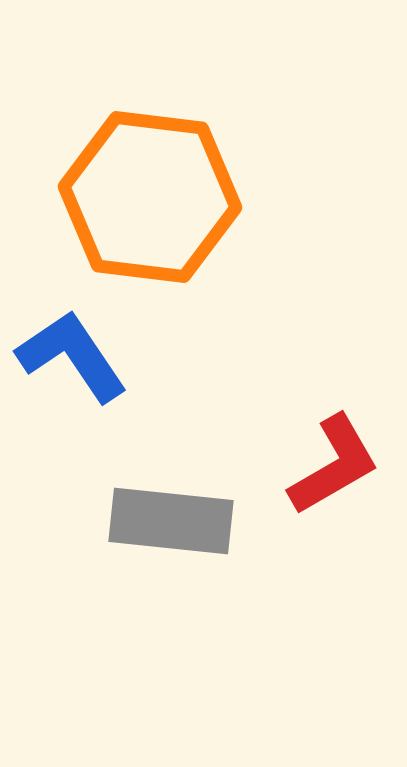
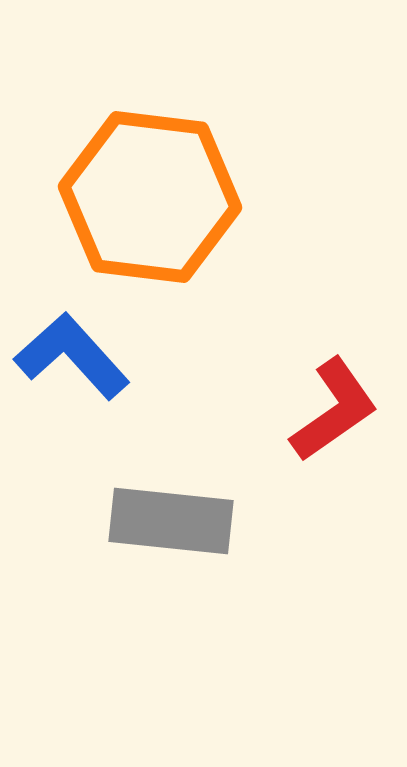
blue L-shape: rotated 8 degrees counterclockwise
red L-shape: moved 55 px up; rotated 5 degrees counterclockwise
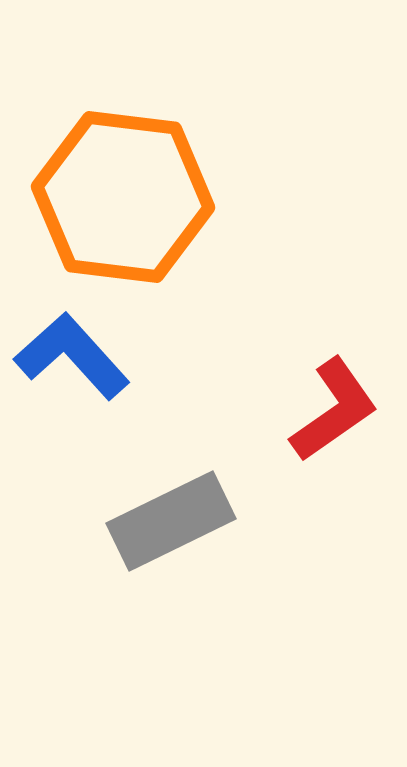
orange hexagon: moved 27 px left
gray rectangle: rotated 32 degrees counterclockwise
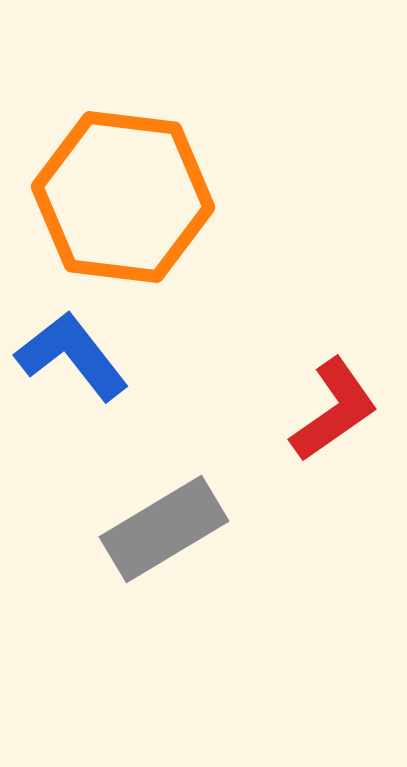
blue L-shape: rotated 4 degrees clockwise
gray rectangle: moved 7 px left, 8 px down; rotated 5 degrees counterclockwise
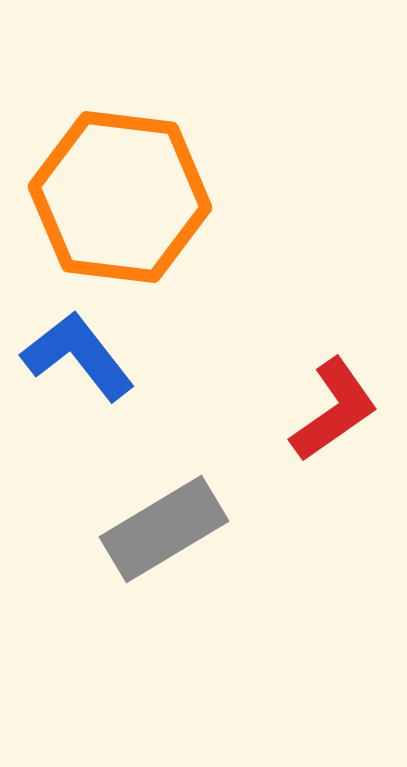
orange hexagon: moved 3 px left
blue L-shape: moved 6 px right
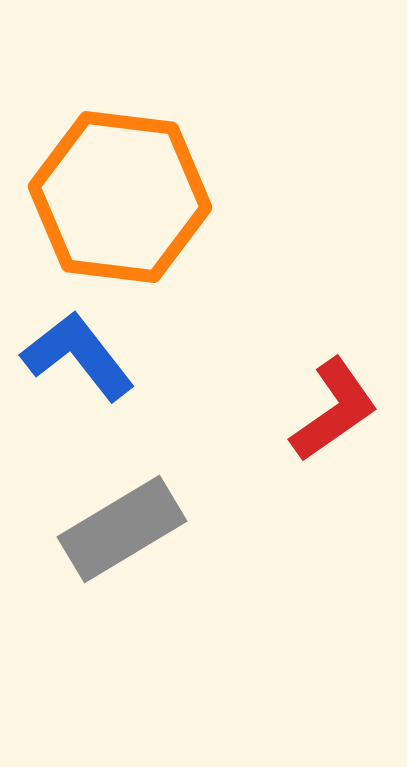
gray rectangle: moved 42 px left
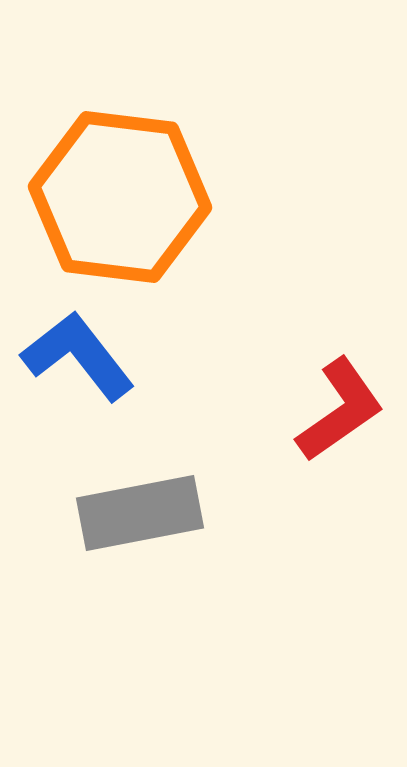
red L-shape: moved 6 px right
gray rectangle: moved 18 px right, 16 px up; rotated 20 degrees clockwise
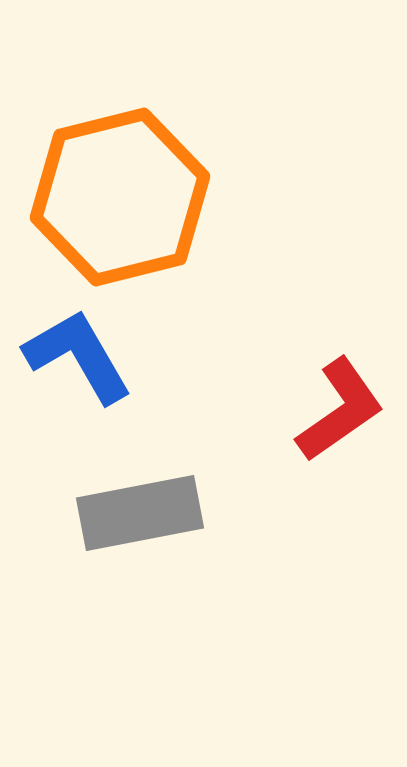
orange hexagon: rotated 21 degrees counterclockwise
blue L-shape: rotated 8 degrees clockwise
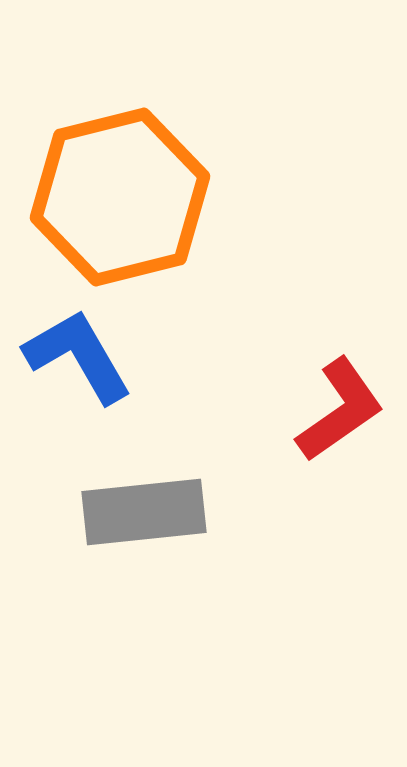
gray rectangle: moved 4 px right, 1 px up; rotated 5 degrees clockwise
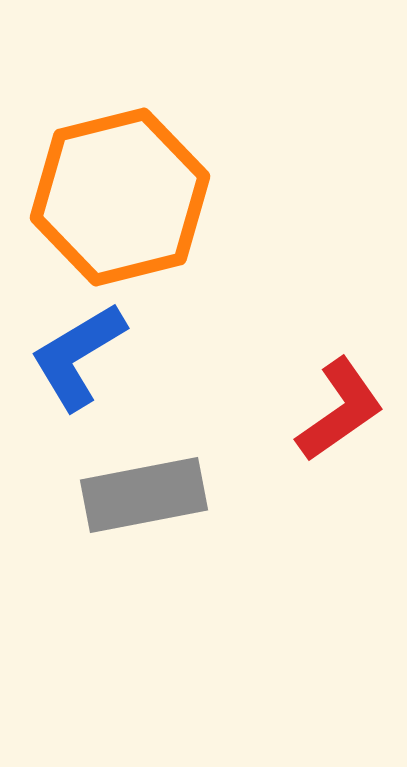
blue L-shape: rotated 91 degrees counterclockwise
gray rectangle: moved 17 px up; rotated 5 degrees counterclockwise
